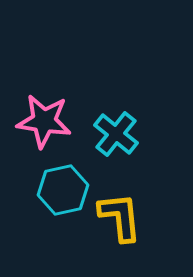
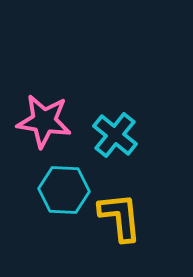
cyan cross: moved 1 px left, 1 px down
cyan hexagon: moved 1 px right; rotated 15 degrees clockwise
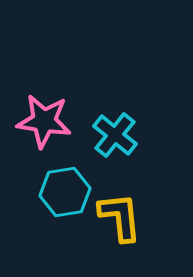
cyan hexagon: moved 1 px right, 2 px down; rotated 12 degrees counterclockwise
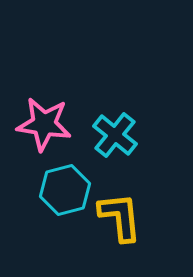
pink star: moved 3 px down
cyan hexagon: moved 2 px up; rotated 6 degrees counterclockwise
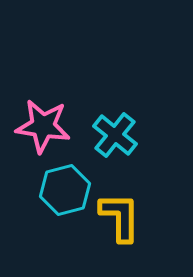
pink star: moved 1 px left, 2 px down
yellow L-shape: rotated 6 degrees clockwise
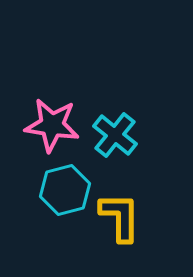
pink star: moved 9 px right, 1 px up
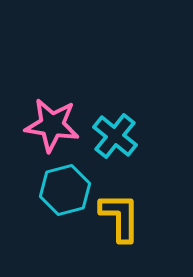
cyan cross: moved 1 px down
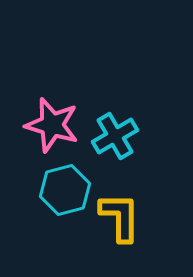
pink star: rotated 8 degrees clockwise
cyan cross: rotated 21 degrees clockwise
